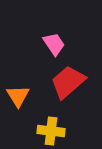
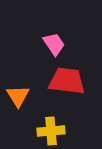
red trapezoid: moved 1 px left, 1 px up; rotated 48 degrees clockwise
yellow cross: rotated 12 degrees counterclockwise
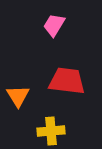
pink trapezoid: moved 19 px up; rotated 115 degrees counterclockwise
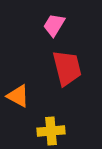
red trapezoid: moved 13 px up; rotated 69 degrees clockwise
orange triangle: rotated 30 degrees counterclockwise
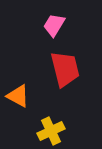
red trapezoid: moved 2 px left, 1 px down
yellow cross: rotated 20 degrees counterclockwise
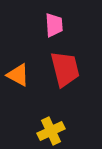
pink trapezoid: rotated 145 degrees clockwise
orange triangle: moved 21 px up
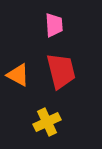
red trapezoid: moved 4 px left, 2 px down
yellow cross: moved 4 px left, 9 px up
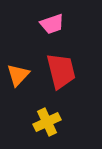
pink trapezoid: moved 2 px left, 1 px up; rotated 75 degrees clockwise
orange triangle: rotated 45 degrees clockwise
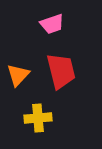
yellow cross: moved 9 px left, 4 px up; rotated 20 degrees clockwise
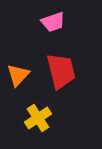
pink trapezoid: moved 1 px right, 2 px up
yellow cross: rotated 28 degrees counterclockwise
